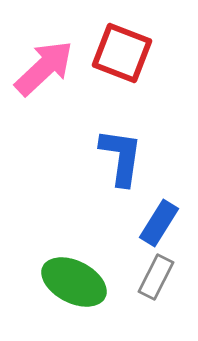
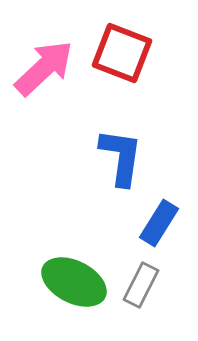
gray rectangle: moved 15 px left, 8 px down
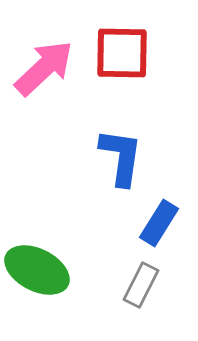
red square: rotated 20 degrees counterclockwise
green ellipse: moved 37 px left, 12 px up
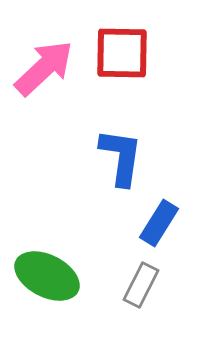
green ellipse: moved 10 px right, 6 px down
